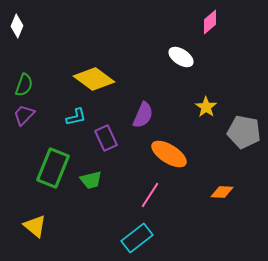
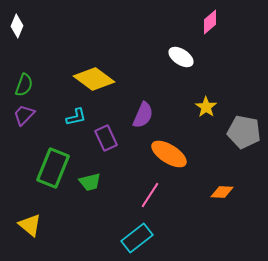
green trapezoid: moved 1 px left, 2 px down
yellow triangle: moved 5 px left, 1 px up
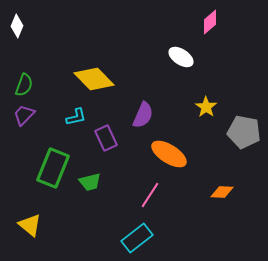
yellow diamond: rotated 9 degrees clockwise
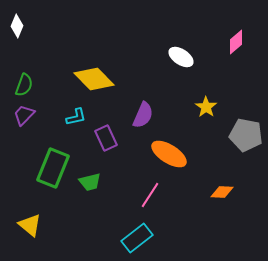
pink diamond: moved 26 px right, 20 px down
gray pentagon: moved 2 px right, 3 px down
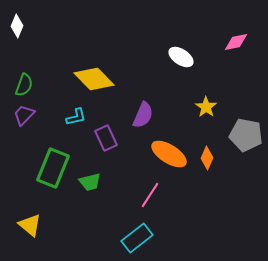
pink diamond: rotated 30 degrees clockwise
orange diamond: moved 15 px left, 34 px up; rotated 70 degrees counterclockwise
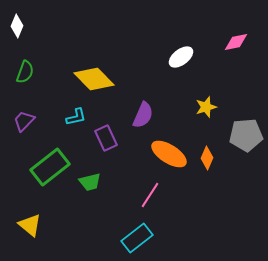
white ellipse: rotated 70 degrees counterclockwise
green semicircle: moved 1 px right, 13 px up
yellow star: rotated 20 degrees clockwise
purple trapezoid: moved 6 px down
gray pentagon: rotated 16 degrees counterclockwise
green rectangle: moved 3 px left, 1 px up; rotated 30 degrees clockwise
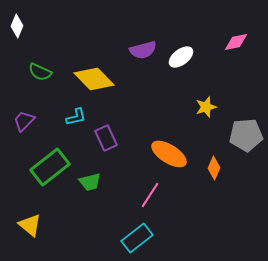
green semicircle: moved 15 px right; rotated 95 degrees clockwise
purple semicircle: moved 65 px up; rotated 52 degrees clockwise
orange diamond: moved 7 px right, 10 px down
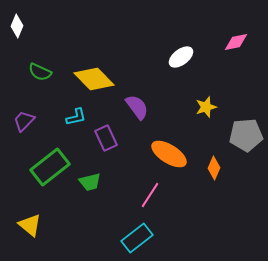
purple semicircle: moved 6 px left, 57 px down; rotated 112 degrees counterclockwise
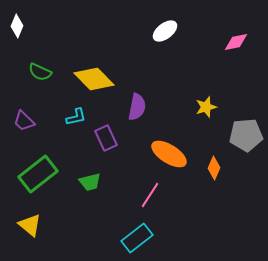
white ellipse: moved 16 px left, 26 px up
purple semicircle: rotated 48 degrees clockwise
purple trapezoid: rotated 90 degrees counterclockwise
green rectangle: moved 12 px left, 7 px down
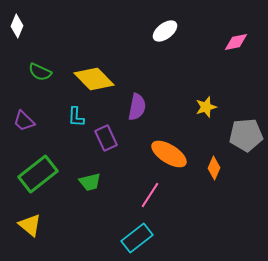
cyan L-shape: rotated 105 degrees clockwise
